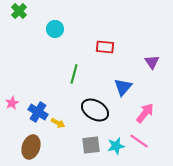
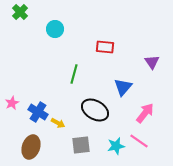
green cross: moved 1 px right, 1 px down
gray square: moved 10 px left
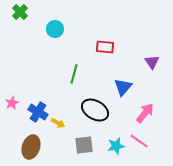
gray square: moved 3 px right
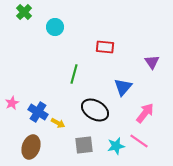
green cross: moved 4 px right
cyan circle: moved 2 px up
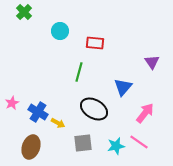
cyan circle: moved 5 px right, 4 px down
red rectangle: moved 10 px left, 4 px up
green line: moved 5 px right, 2 px up
black ellipse: moved 1 px left, 1 px up
pink line: moved 1 px down
gray square: moved 1 px left, 2 px up
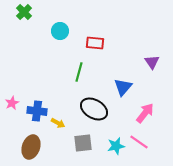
blue cross: moved 1 px left, 1 px up; rotated 24 degrees counterclockwise
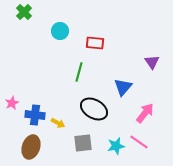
blue cross: moved 2 px left, 4 px down
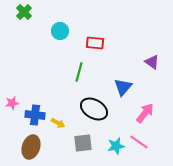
purple triangle: rotated 21 degrees counterclockwise
pink star: rotated 16 degrees clockwise
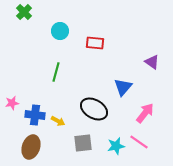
green line: moved 23 px left
yellow arrow: moved 2 px up
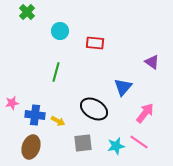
green cross: moved 3 px right
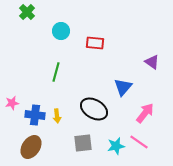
cyan circle: moved 1 px right
yellow arrow: moved 1 px left, 5 px up; rotated 56 degrees clockwise
brown ellipse: rotated 15 degrees clockwise
